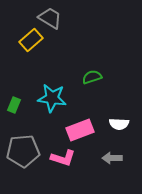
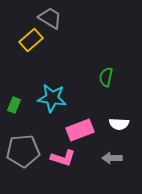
green semicircle: moved 14 px right; rotated 60 degrees counterclockwise
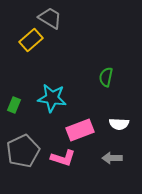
gray pentagon: rotated 20 degrees counterclockwise
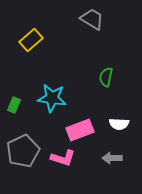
gray trapezoid: moved 42 px right, 1 px down
